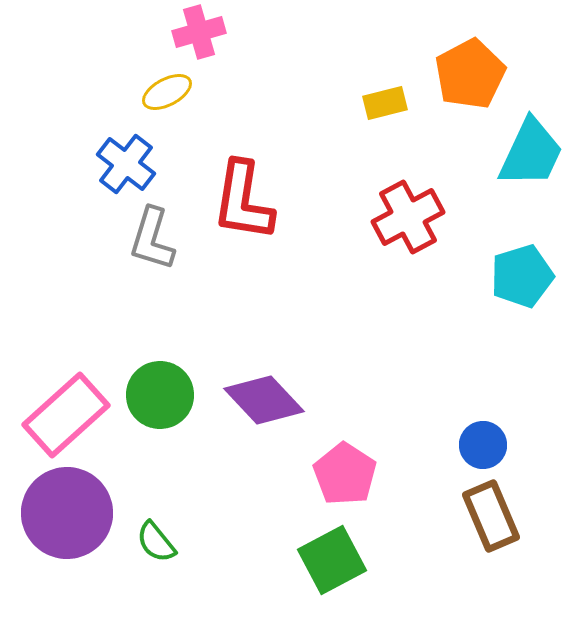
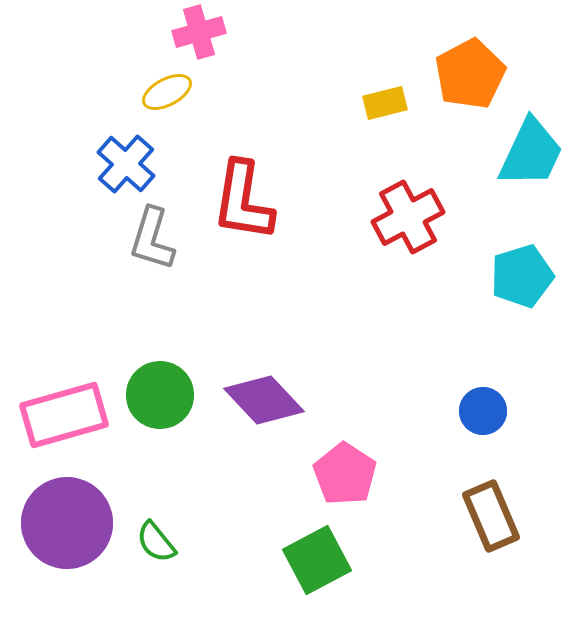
blue cross: rotated 4 degrees clockwise
pink rectangle: moved 2 px left; rotated 26 degrees clockwise
blue circle: moved 34 px up
purple circle: moved 10 px down
green square: moved 15 px left
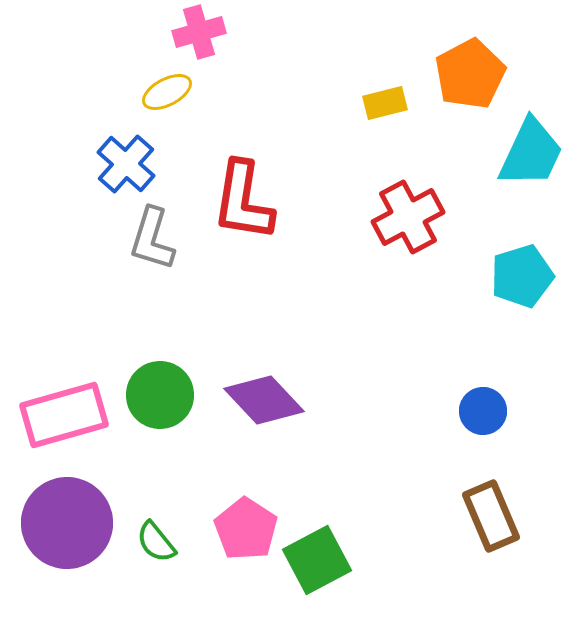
pink pentagon: moved 99 px left, 55 px down
